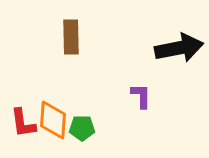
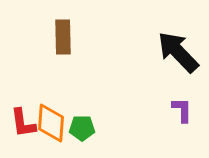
brown rectangle: moved 8 px left
black arrow: moved 1 px left, 4 px down; rotated 123 degrees counterclockwise
purple L-shape: moved 41 px right, 14 px down
orange diamond: moved 2 px left, 3 px down
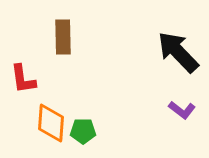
purple L-shape: rotated 128 degrees clockwise
red L-shape: moved 44 px up
green pentagon: moved 1 px right, 3 px down
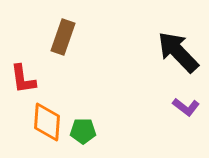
brown rectangle: rotated 20 degrees clockwise
purple L-shape: moved 4 px right, 3 px up
orange diamond: moved 4 px left, 1 px up
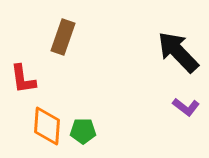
orange diamond: moved 4 px down
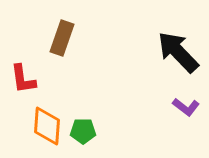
brown rectangle: moved 1 px left, 1 px down
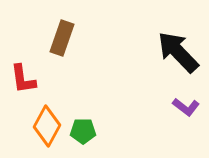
orange diamond: rotated 24 degrees clockwise
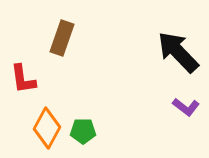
orange diamond: moved 2 px down
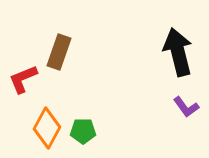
brown rectangle: moved 3 px left, 14 px down
black arrow: rotated 30 degrees clockwise
red L-shape: rotated 76 degrees clockwise
purple L-shape: rotated 16 degrees clockwise
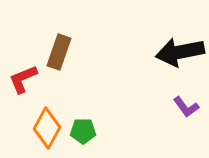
black arrow: moved 2 px right; rotated 87 degrees counterclockwise
